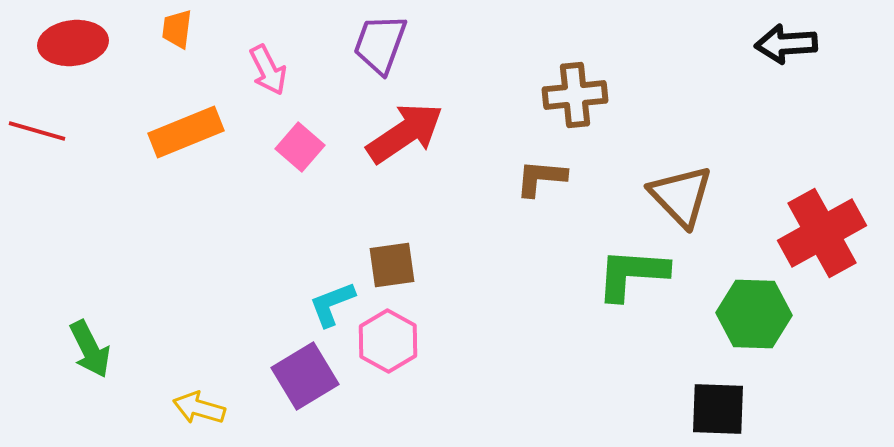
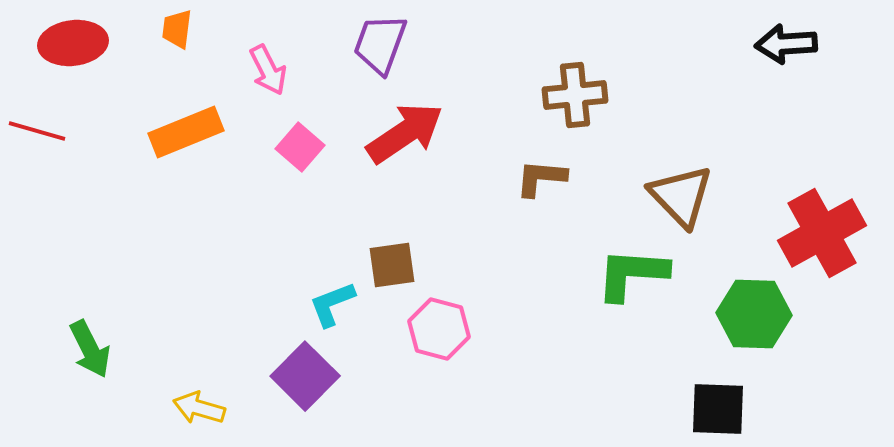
pink hexagon: moved 51 px right, 12 px up; rotated 14 degrees counterclockwise
purple square: rotated 14 degrees counterclockwise
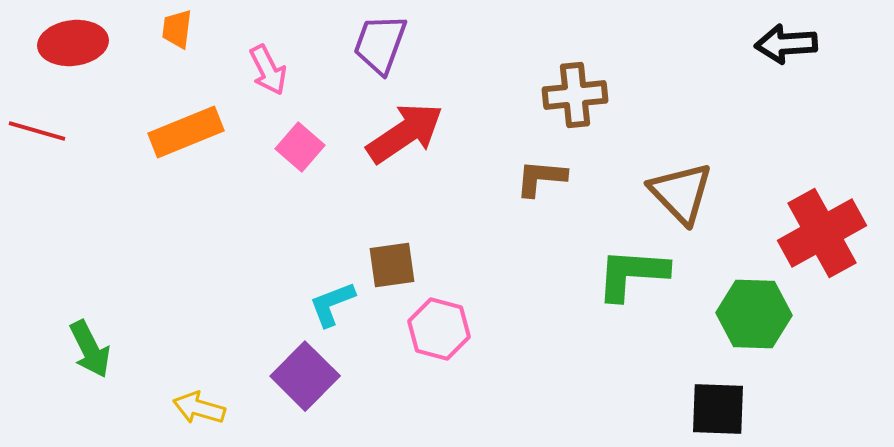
brown triangle: moved 3 px up
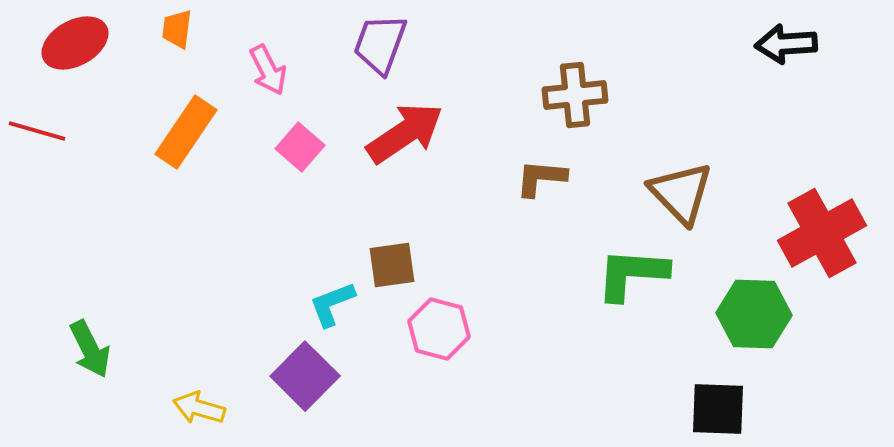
red ellipse: moved 2 px right; rotated 22 degrees counterclockwise
orange rectangle: rotated 34 degrees counterclockwise
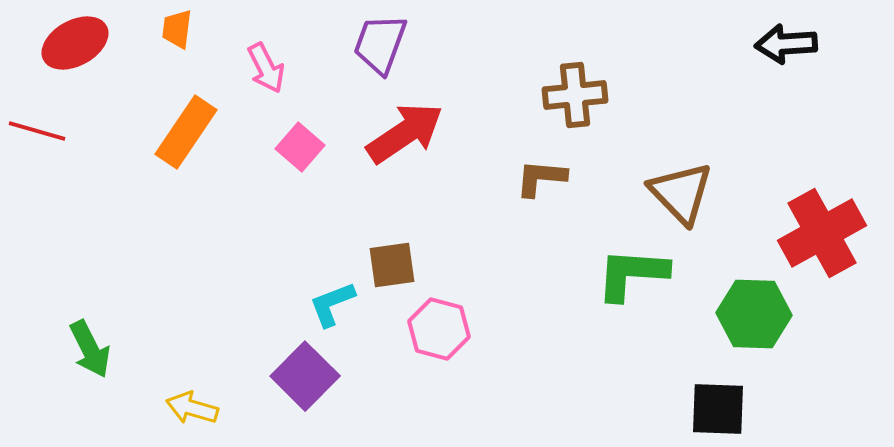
pink arrow: moved 2 px left, 2 px up
yellow arrow: moved 7 px left
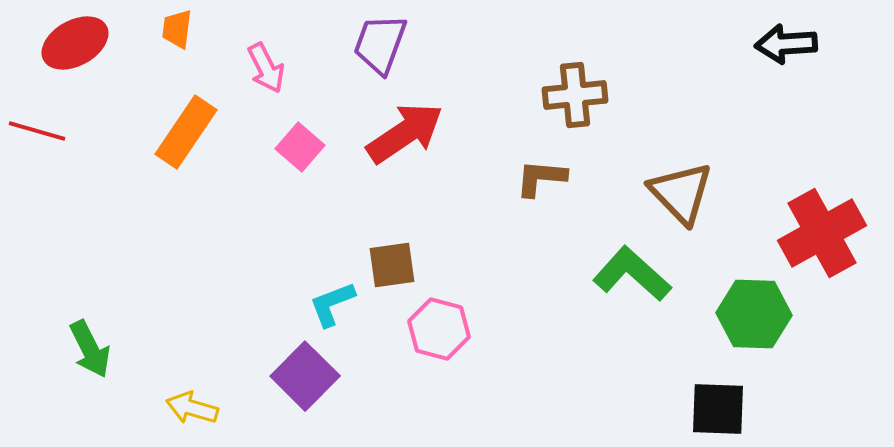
green L-shape: rotated 38 degrees clockwise
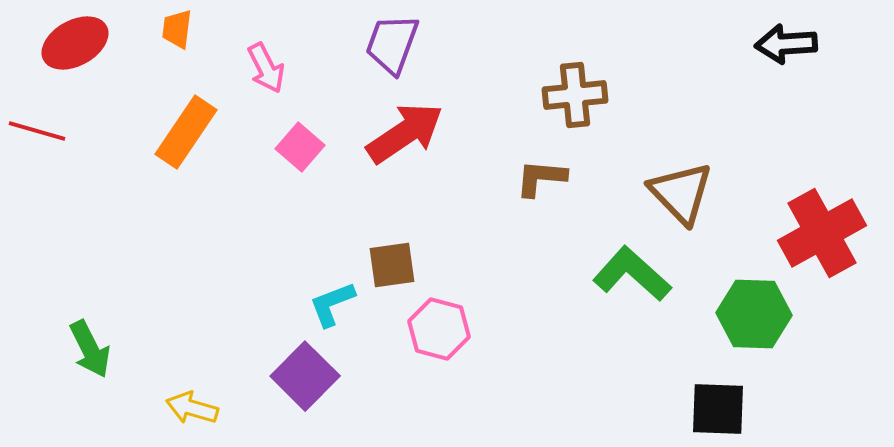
purple trapezoid: moved 12 px right
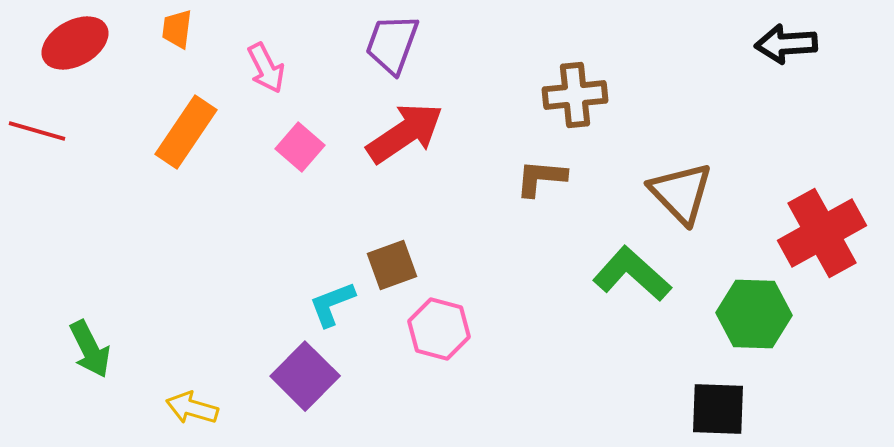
brown square: rotated 12 degrees counterclockwise
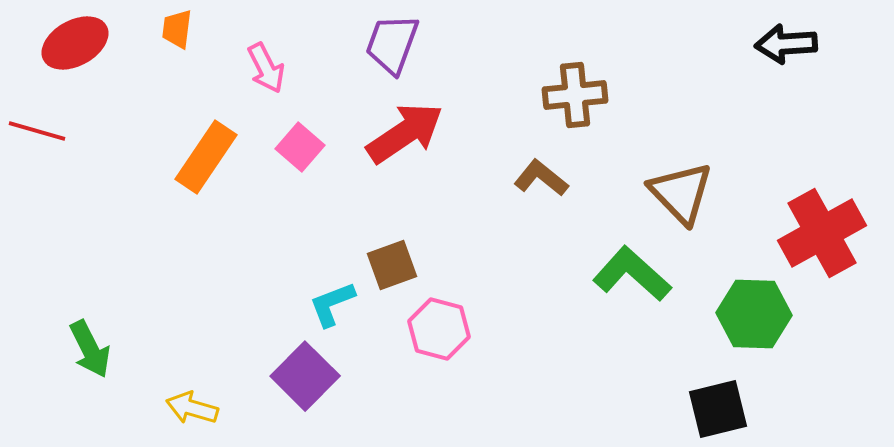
orange rectangle: moved 20 px right, 25 px down
brown L-shape: rotated 34 degrees clockwise
black square: rotated 16 degrees counterclockwise
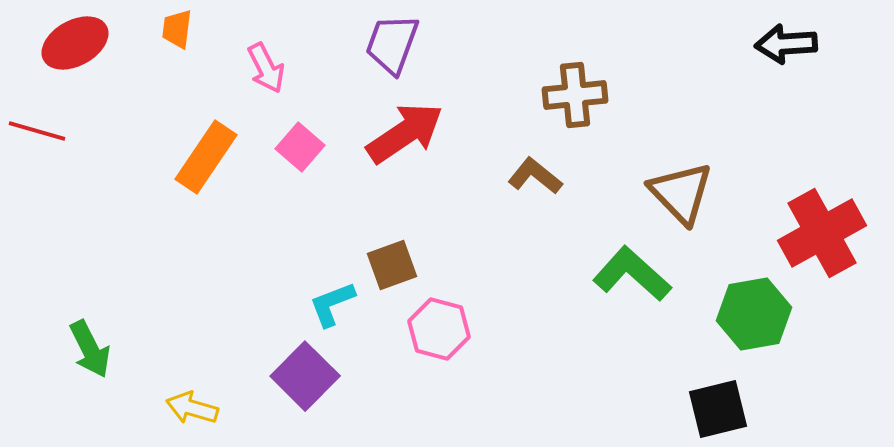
brown L-shape: moved 6 px left, 2 px up
green hexagon: rotated 12 degrees counterclockwise
